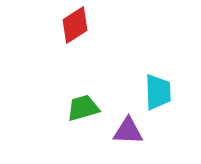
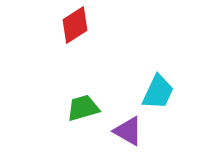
cyan trapezoid: rotated 27 degrees clockwise
purple triangle: rotated 28 degrees clockwise
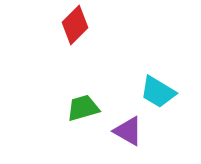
red diamond: rotated 12 degrees counterclockwise
cyan trapezoid: rotated 96 degrees clockwise
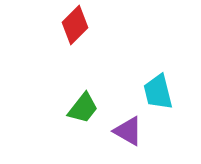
cyan trapezoid: rotated 45 degrees clockwise
green trapezoid: rotated 144 degrees clockwise
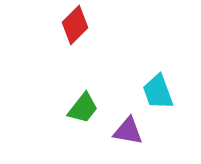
cyan trapezoid: rotated 6 degrees counterclockwise
purple triangle: rotated 20 degrees counterclockwise
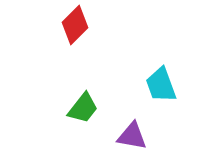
cyan trapezoid: moved 3 px right, 7 px up
purple triangle: moved 4 px right, 5 px down
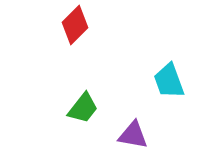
cyan trapezoid: moved 8 px right, 4 px up
purple triangle: moved 1 px right, 1 px up
